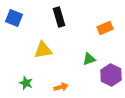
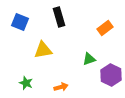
blue square: moved 6 px right, 4 px down
orange rectangle: rotated 14 degrees counterclockwise
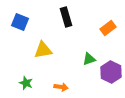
black rectangle: moved 7 px right
orange rectangle: moved 3 px right
purple hexagon: moved 3 px up
orange arrow: rotated 24 degrees clockwise
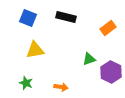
black rectangle: rotated 60 degrees counterclockwise
blue square: moved 8 px right, 4 px up
yellow triangle: moved 8 px left
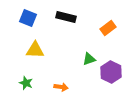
yellow triangle: rotated 12 degrees clockwise
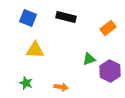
purple hexagon: moved 1 px left, 1 px up
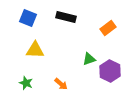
orange arrow: moved 3 px up; rotated 32 degrees clockwise
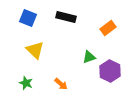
yellow triangle: rotated 42 degrees clockwise
green triangle: moved 2 px up
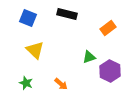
black rectangle: moved 1 px right, 3 px up
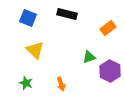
orange arrow: rotated 32 degrees clockwise
